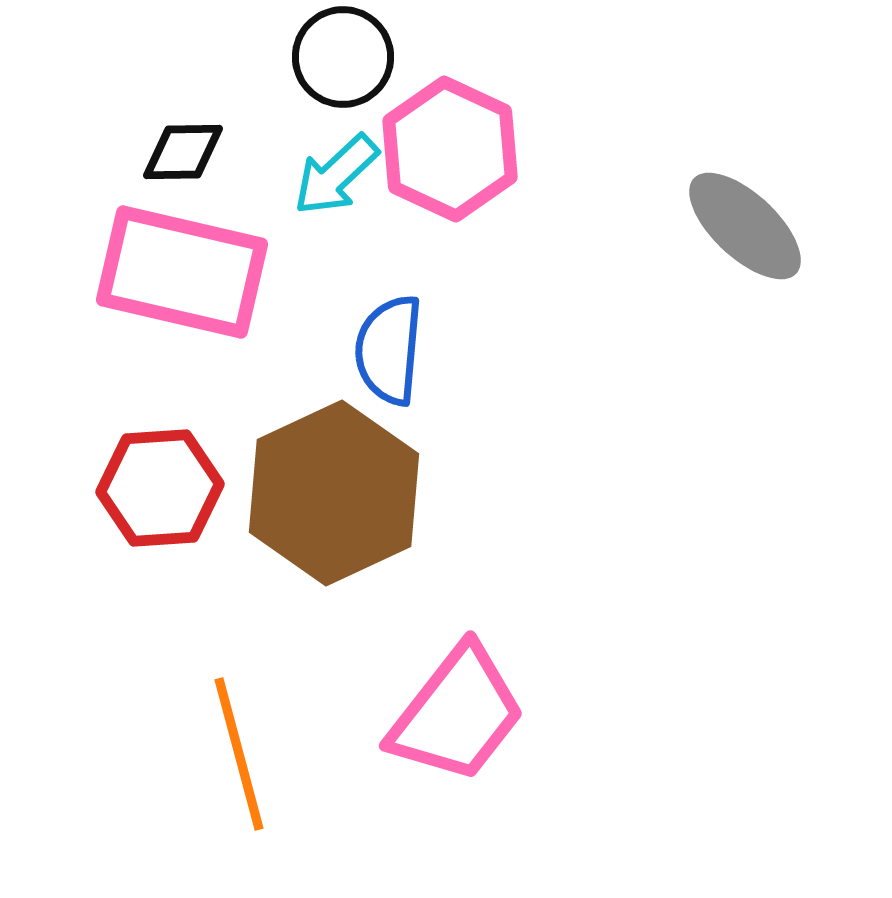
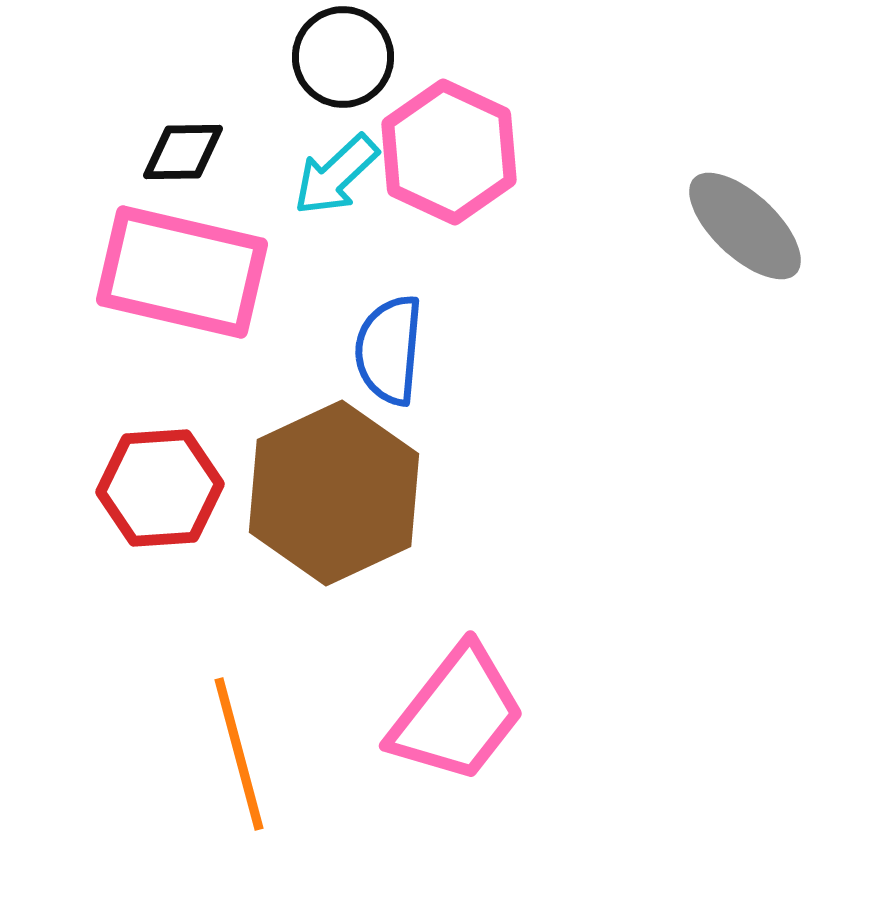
pink hexagon: moved 1 px left, 3 px down
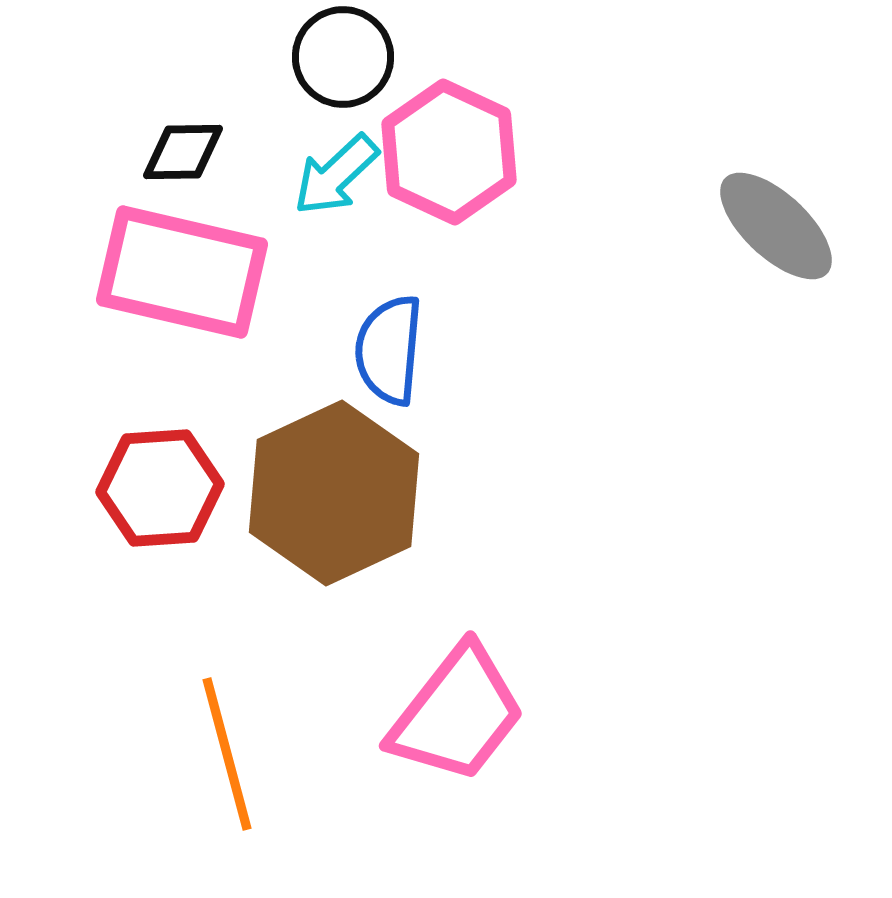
gray ellipse: moved 31 px right
orange line: moved 12 px left
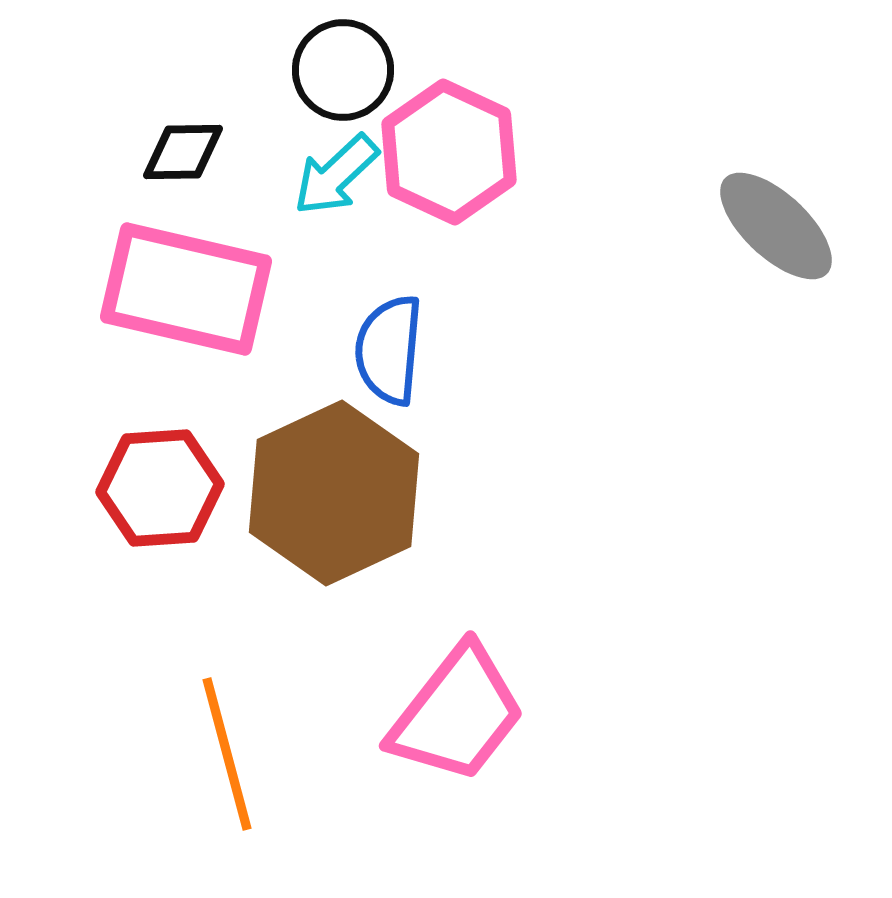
black circle: moved 13 px down
pink rectangle: moved 4 px right, 17 px down
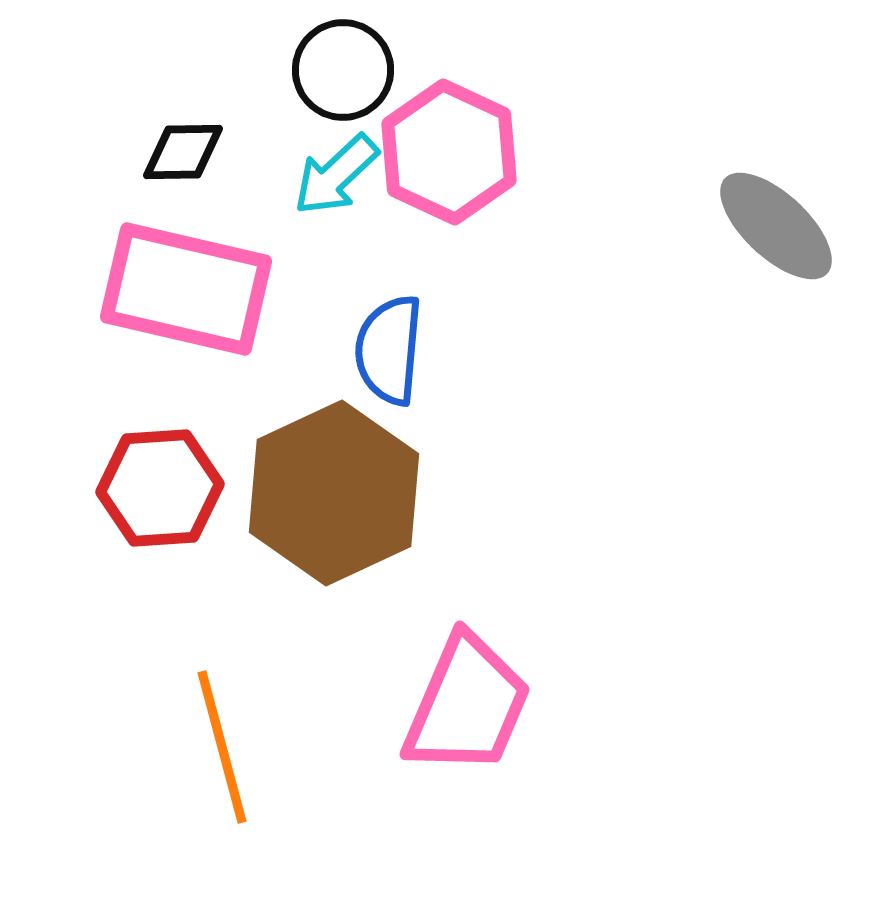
pink trapezoid: moved 10 px right, 9 px up; rotated 15 degrees counterclockwise
orange line: moved 5 px left, 7 px up
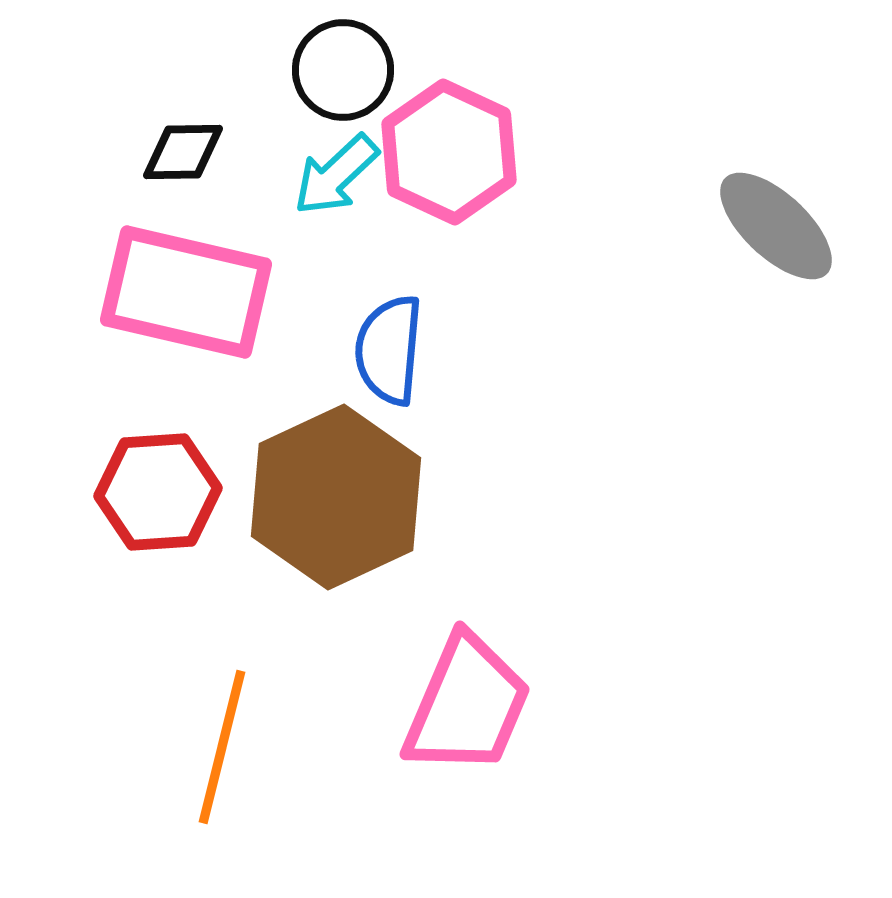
pink rectangle: moved 3 px down
red hexagon: moved 2 px left, 4 px down
brown hexagon: moved 2 px right, 4 px down
orange line: rotated 29 degrees clockwise
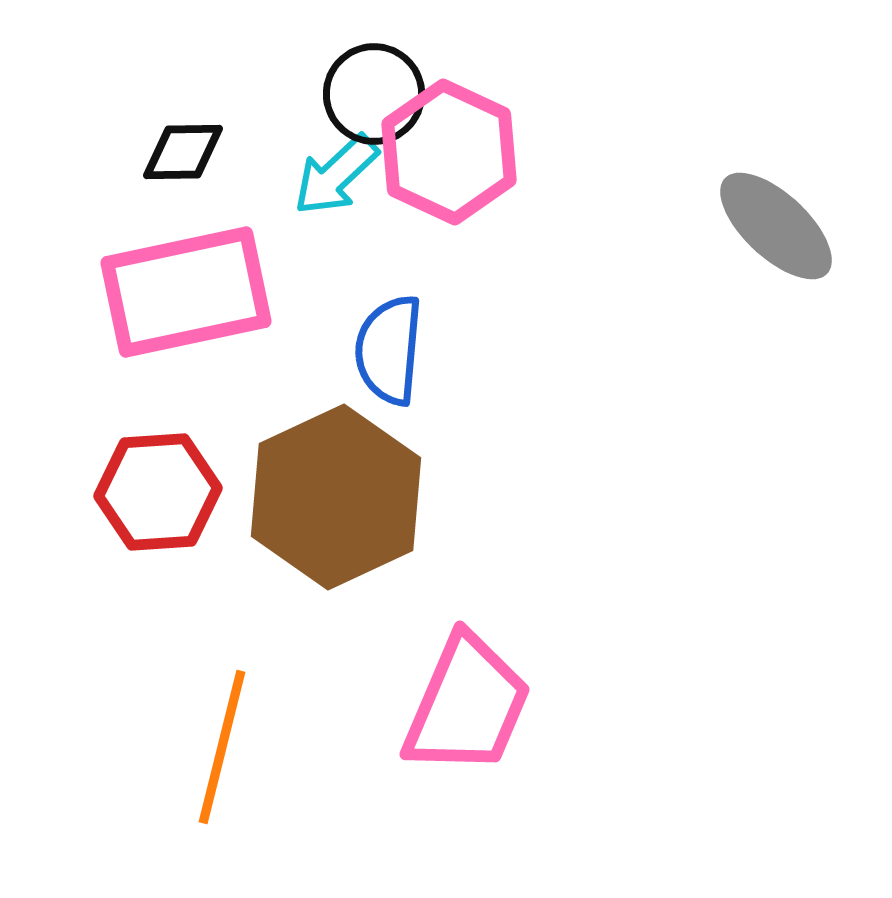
black circle: moved 31 px right, 24 px down
pink rectangle: rotated 25 degrees counterclockwise
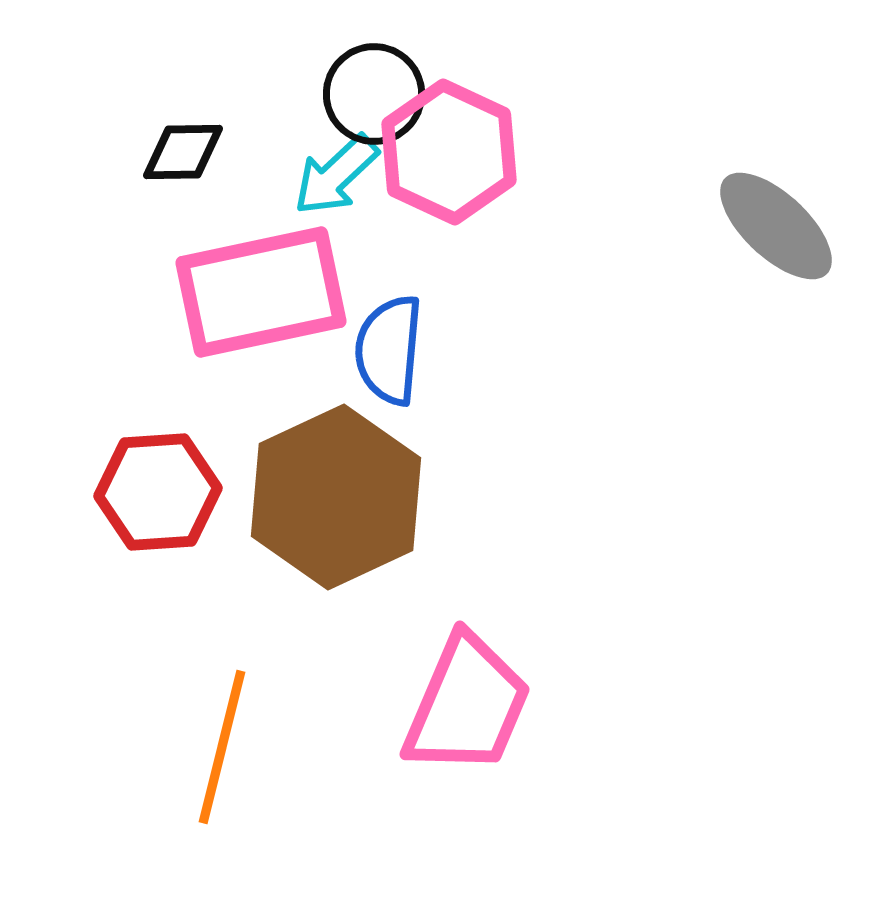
pink rectangle: moved 75 px right
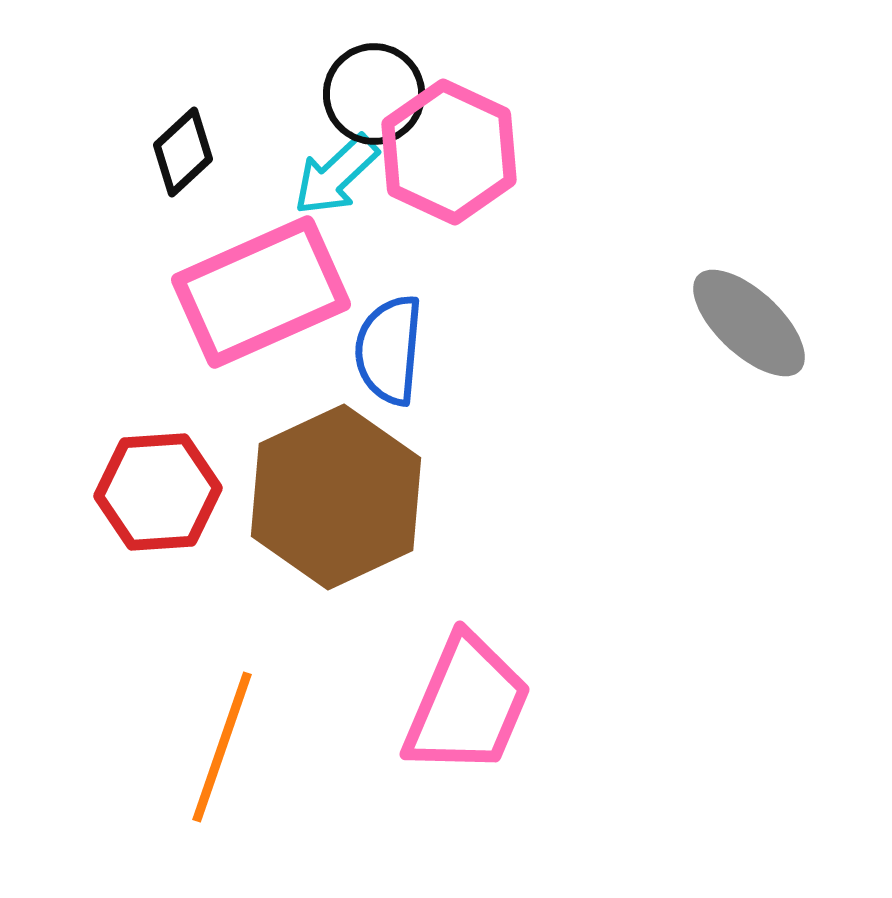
black diamond: rotated 42 degrees counterclockwise
gray ellipse: moved 27 px left, 97 px down
pink rectangle: rotated 12 degrees counterclockwise
orange line: rotated 5 degrees clockwise
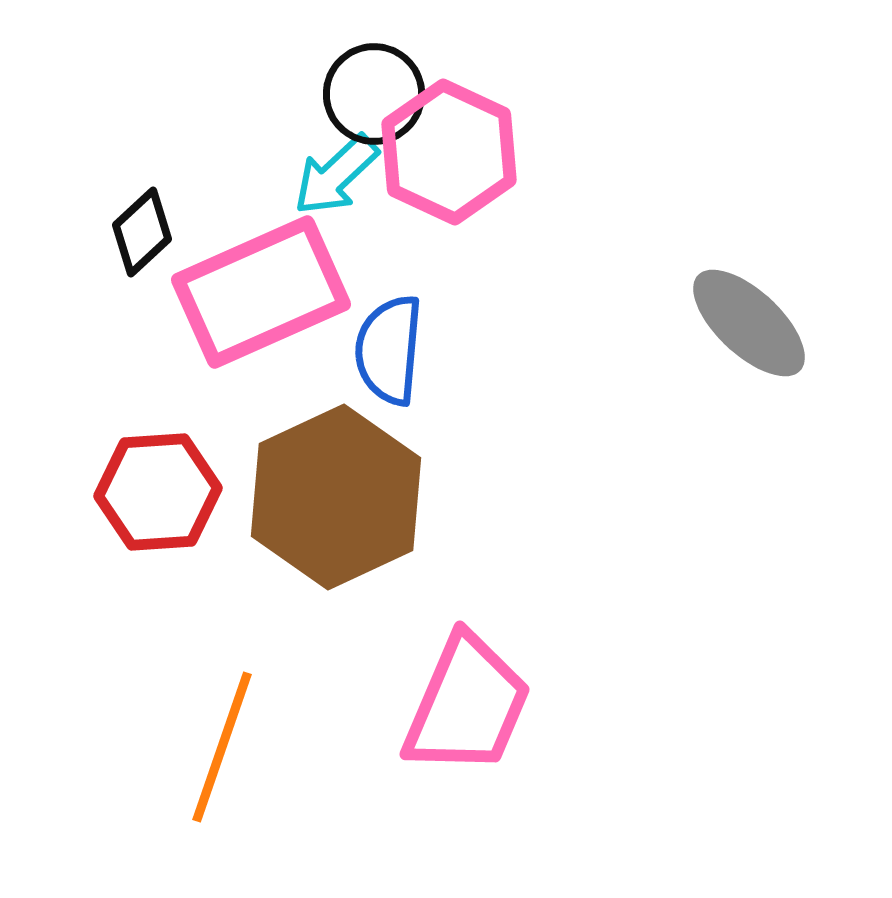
black diamond: moved 41 px left, 80 px down
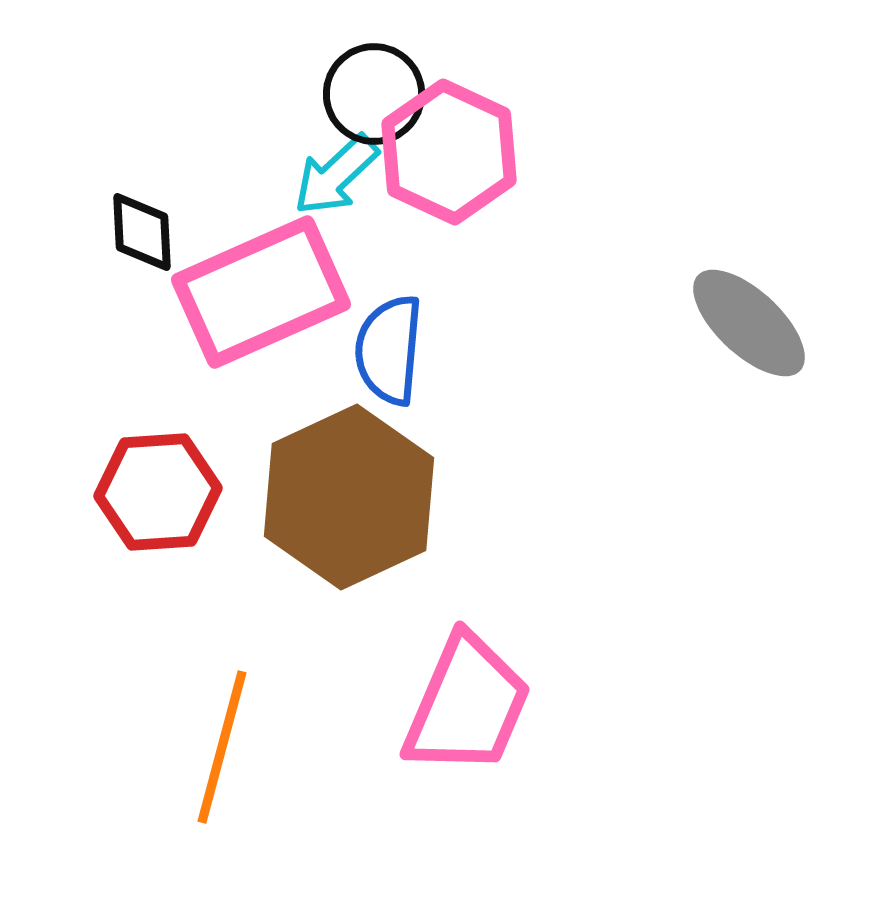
black diamond: rotated 50 degrees counterclockwise
brown hexagon: moved 13 px right
orange line: rotated 4 degrees counterclockwise
